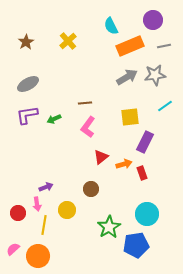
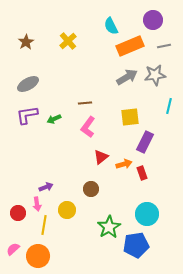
cyan line: moved 4 px right; rotated 42 degrees counterclockwise
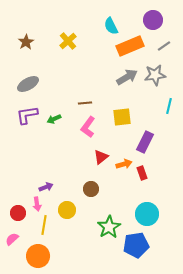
gray line: rotated 24 degrees counterclockwise
yellow square: moved 8 px left
pink semicircle: moved 1 px left, 10 px up
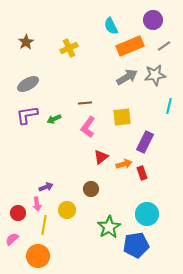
yellow cross: moved 1 px right, 7 px down; rotated 18 degrees clockwise
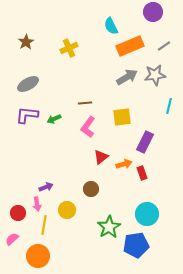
purple circle: moved 8 px up
purple L-shape: rotated 15 degrees clockwise
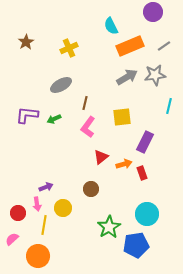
gray ellipse: moved 33 px right, 1 px down
brown line: rotated 72 degrees counterclockwise
yellow circle: moved 4 px left, 2 px up
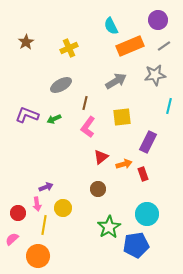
purple circle: moved 5 px right, 8 px down
gray arrow: moved 11 px left, 4 px down
purple L-shape: rotated 15 degrees clockwise
purple rectangle: moved 3 px right
red rectangle: moved 1 px right, 1 px down
brown circle: moved 7 px right
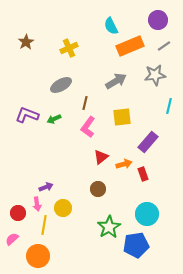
purple rectangle: rotated 15 degrees clockwise
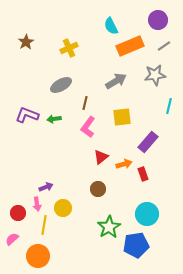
green arrow: rotated 16 degrees clockwise
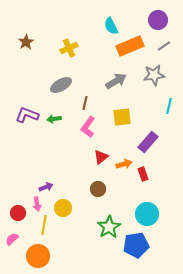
gray star: moved 1 px left
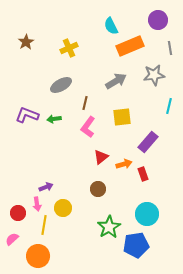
gray line: moved 6 px right, 2 px down; rotated 64 degrees counterclockwise
